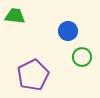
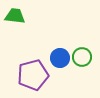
blue circle: moved 8 px left, 27 px down
purple pentagon: rotated 12 degrees clockwise
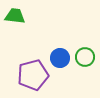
green circle: moved 3 px right
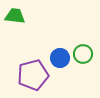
green circle: moved 2 px left, 3 px up
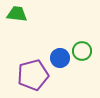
green trapezoid: moved 2 px right, 2 px up
green circle: moved 1 px left, 3 px up
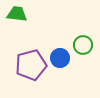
green circle: moved 1 px right, 6 px up
purple pentagon: moved 2 px left, 10 px up
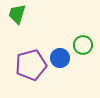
green trapezoid: rotated 80 degrees counterclockwise
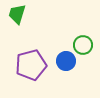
blue circle: moved 6 px right, 3 px down
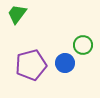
green trapezoid: rotated 20 degrees clockwise
blue circle: moved 1 px left, 2 px down
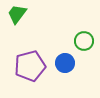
green circle: moved 1 px right, 4 px up
purple pentagon: moved 1 px left, 1 px down
